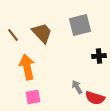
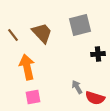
black cross: moved 1 px left, 2 px up
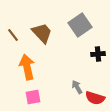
gray square: rotated 20 degrees counterclockwise
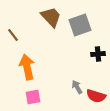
gray square: rotated 15 degrees clockwise
brown trapezoid: moved 9 px right, 16 px up
red semicircle: moved 1 px right, 2 px up
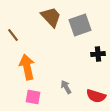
gray arrow: moved 11 px left
pink square: rotated 21 degrees clockwise
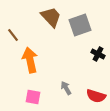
black cross: rotated 32 degrees clockwise
orange arrow: moved 3 px right, 7 px up
gray arrow: moved 1 px down
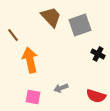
gray arrow: moved 5 px left; rotated 80 degrees counterclockwise
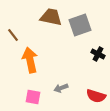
brown trapezoid: rotated 35 degrees counterclockwise
